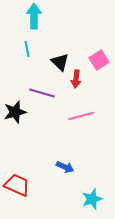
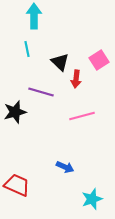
purple line: moved 1 px left, 1 px up
pink line: moved 1 px right
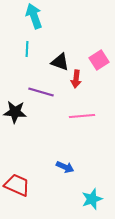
cyan arrow: rotated 20 degrees counterclockwise
cyan line: rotated 14 degrees clockwise
black triangle: rotated 24 degrees counterclockwise
black star: rotated 20 degrees clockwise
pink line: rotated 10 degrees clockwise
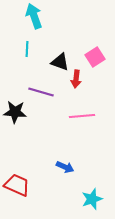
pink square: moved 4 px left, 3 px up
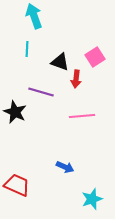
black star: rotated 20 degrees clockwise
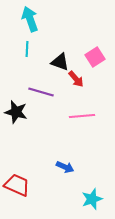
cyan arrow: moved 4 px left, 3 px down
red arrow: rotated 48 degrees counterclockwise
black star: moved 1 px right; rotated 10 degrees counterclockwise
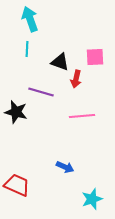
pink square: rotated 30 degrees clockwise
red arrow: rotated 54 degrees clockwise
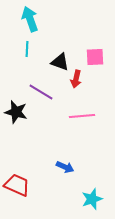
purple line: rotated 15 degrees clockwise
